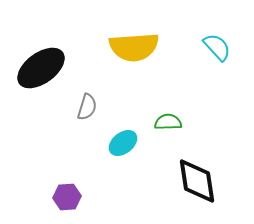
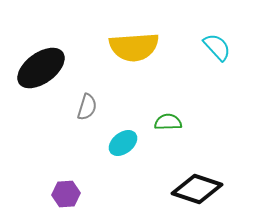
black diamond: moved 8 px down; rotated 63 degrees counterclockwise
purple hexagon: moved 1 px left, 3 px up
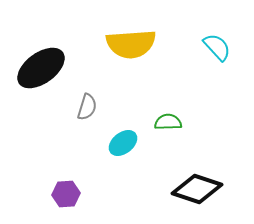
yellow semicircle: moved 3 px left, 3 px up
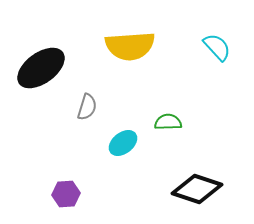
yellow semicircle: moved 1 px left, 2 px down
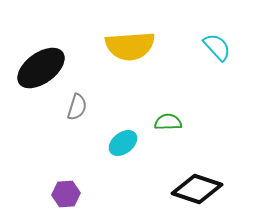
gray semicircle: moved 10 px left
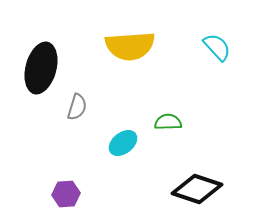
black ellipse: rotated 39 degrees counterclockwise
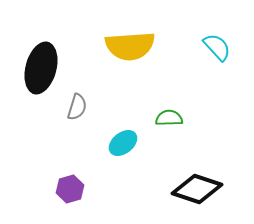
green semicircle: moved 1 px right, 4 px up
purple hexagon: moved 4 px right, 5 px up; rotated 12 degrees counterclockwise
